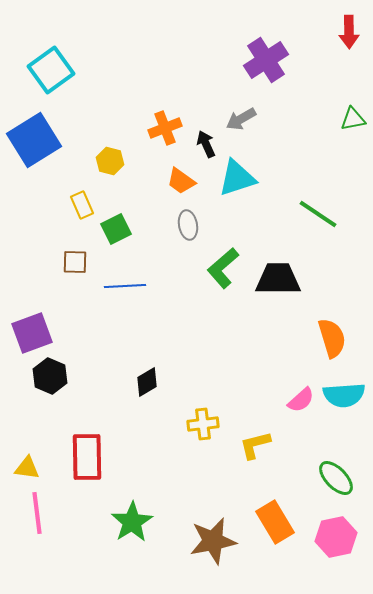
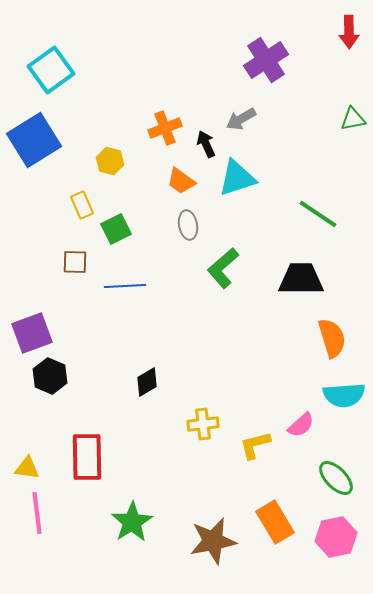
black trapezoid: moved 23 px right
pink semicircle: moved 25 px down
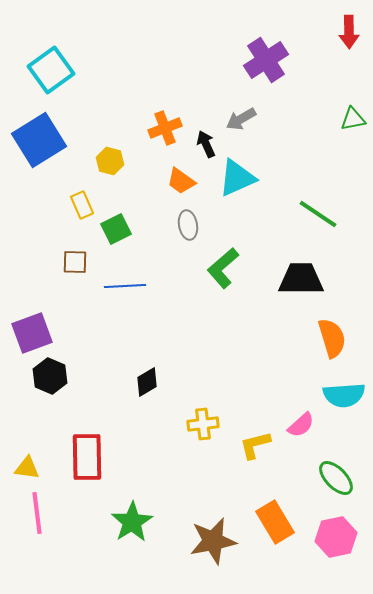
blue square: moved 5 px right
cyan triangle: rotated 6 degrees counterclockwise
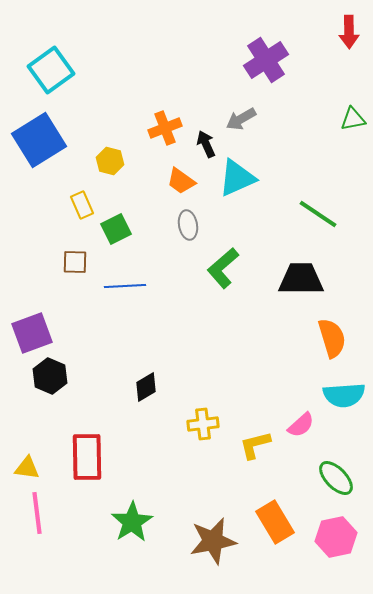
black diamond: moved 1 px left, 5 px down
